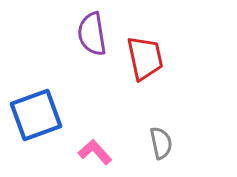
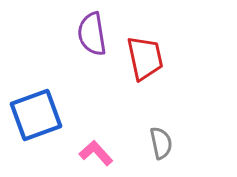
pink L-shape: moved 1 px right, 1 px down
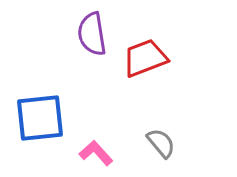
red trapezoid: rotated 99 degrees counterclockwise
blue square: moved 4 px right, 3 px down; rotated 14 degrees clockwise
gray semicircle: rotated 28 degrees counterclockwise
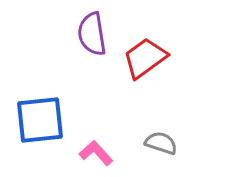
red trapezoid: rotated 15 degrees counterclockwise
blue square: moved 2 px down
gray semicircle: rotated 32 degrees counterclockwise
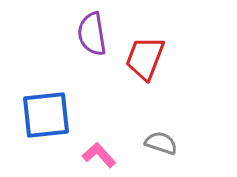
red trapezoid: rotated 33 degrees counterclockwise
blue square: moved 6 px right, 5 px up
pink L-shape: moved 3 px right, 2 px down
